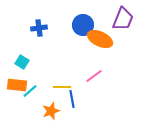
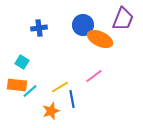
yellow line: moved 2 px left; rotated 30 degrees counterclockwise
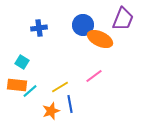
blue line: moved 2 px left, 5 px down
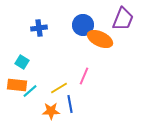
pink line: moved 10 px left; rotated 30 degrees counterclockwise
yellow line: moved 1 px left, 1 px down
orange star: rotated 18 degrees clockwise
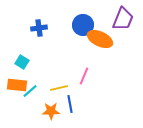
yellow line: rotated 18 degrees clockwise
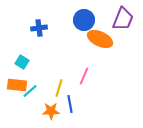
blue circle: moved 1 px right, 5 px up
yellow line: rotated 60 degrees counterclockwise
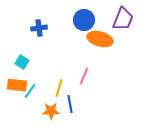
orange ellipse: rotated 10 degrees counterclockwise
cyan line: rotated 14 degrees counterclockwise
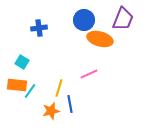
pink line: moved 5 px right, 2 px up; rotated 42 degrees clockwise
orange star: rotated 12 degrees counterclockwise
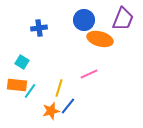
blue line: moved 2 px left, 2 px down; rotated 48 degrees clockwise
